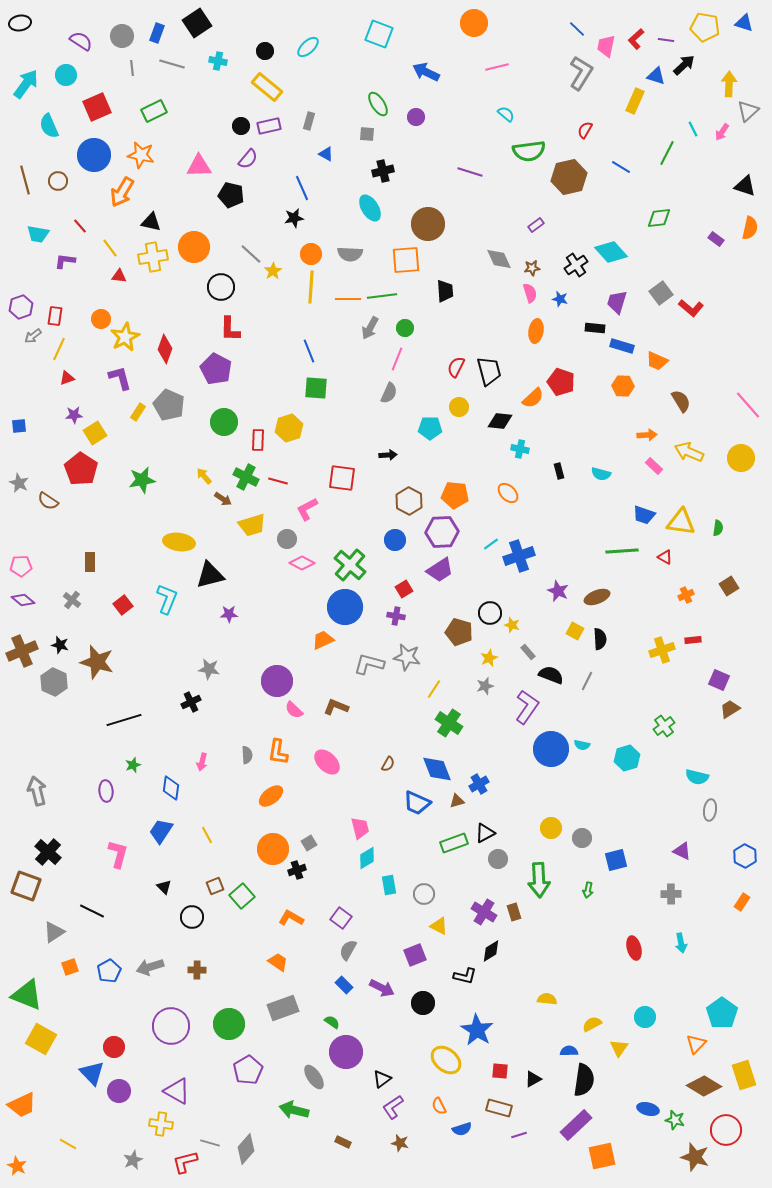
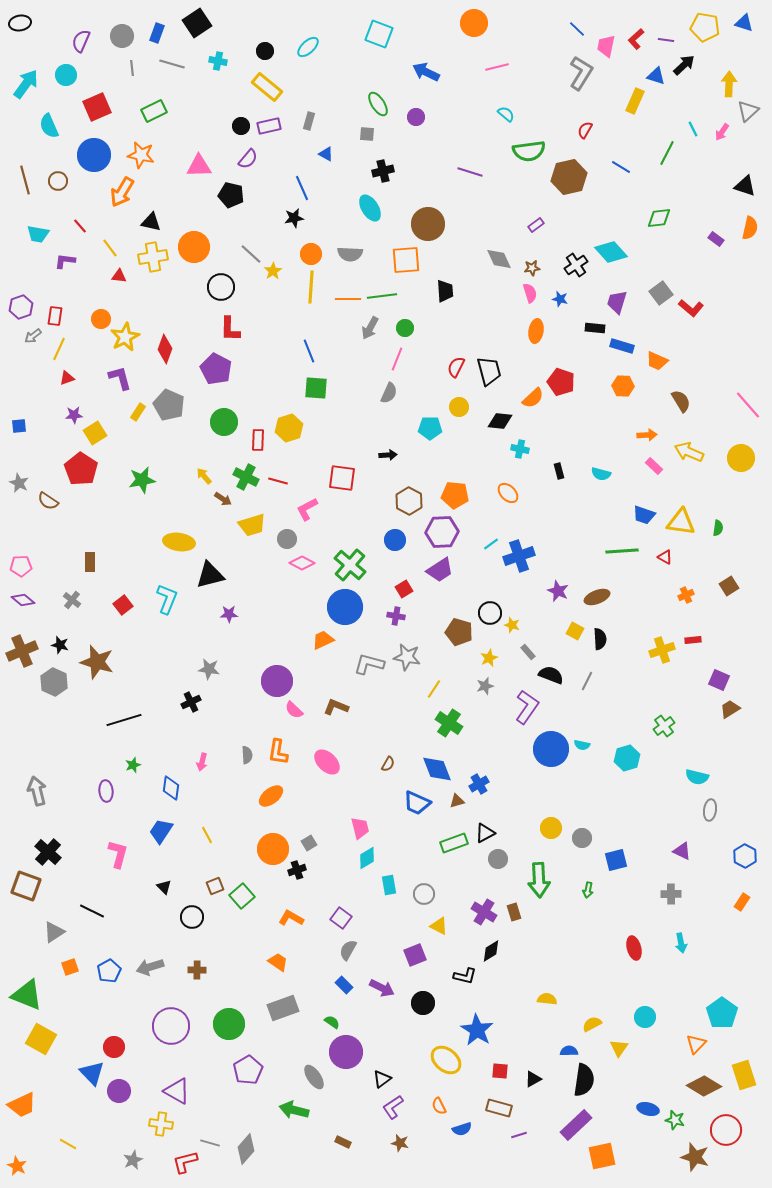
purple semicircle at (81, 41): rotated 100 degrees counterclockwise
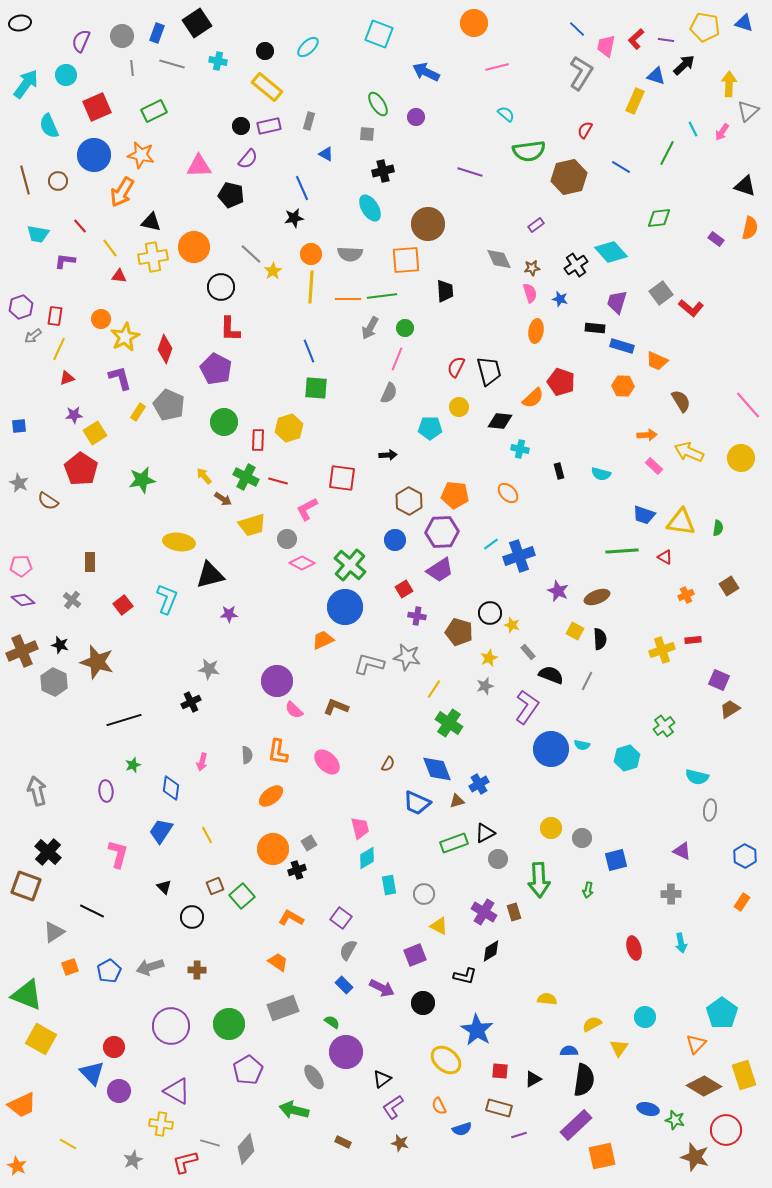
purple cross at (396, 616): moved 21 px right
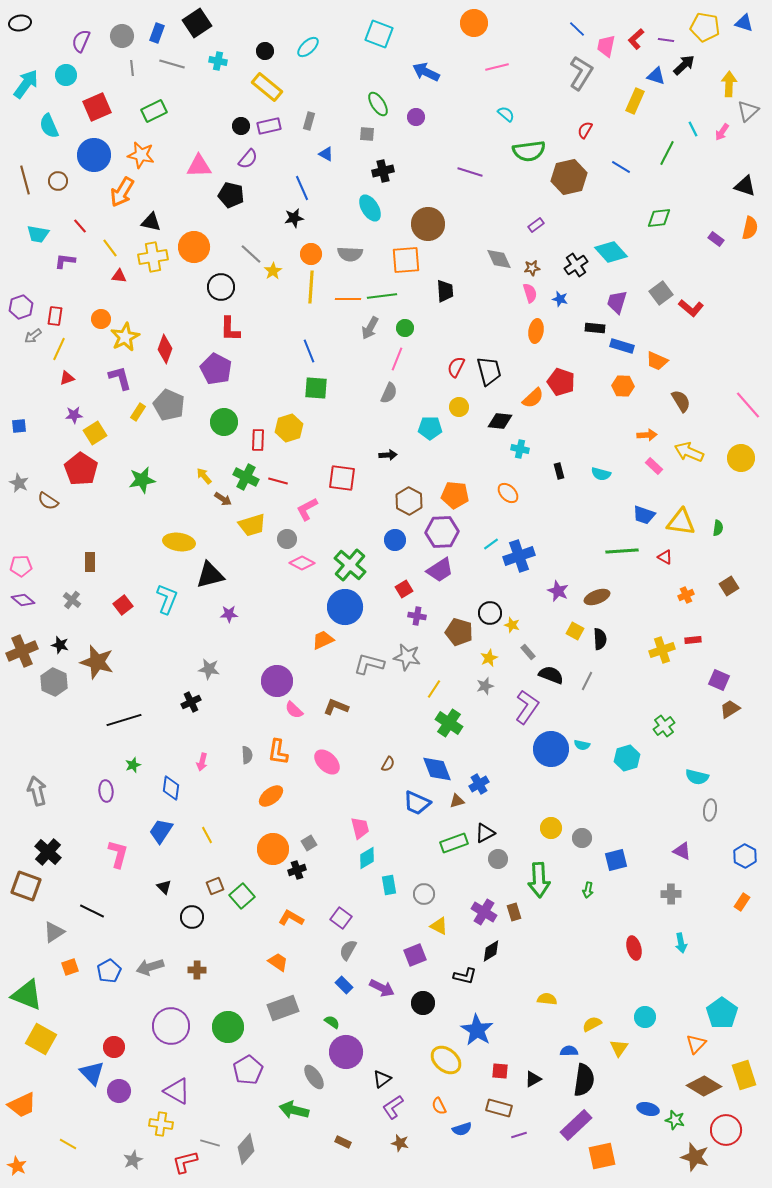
green circle at (229, 1024): moved 1 px left, 3 px down
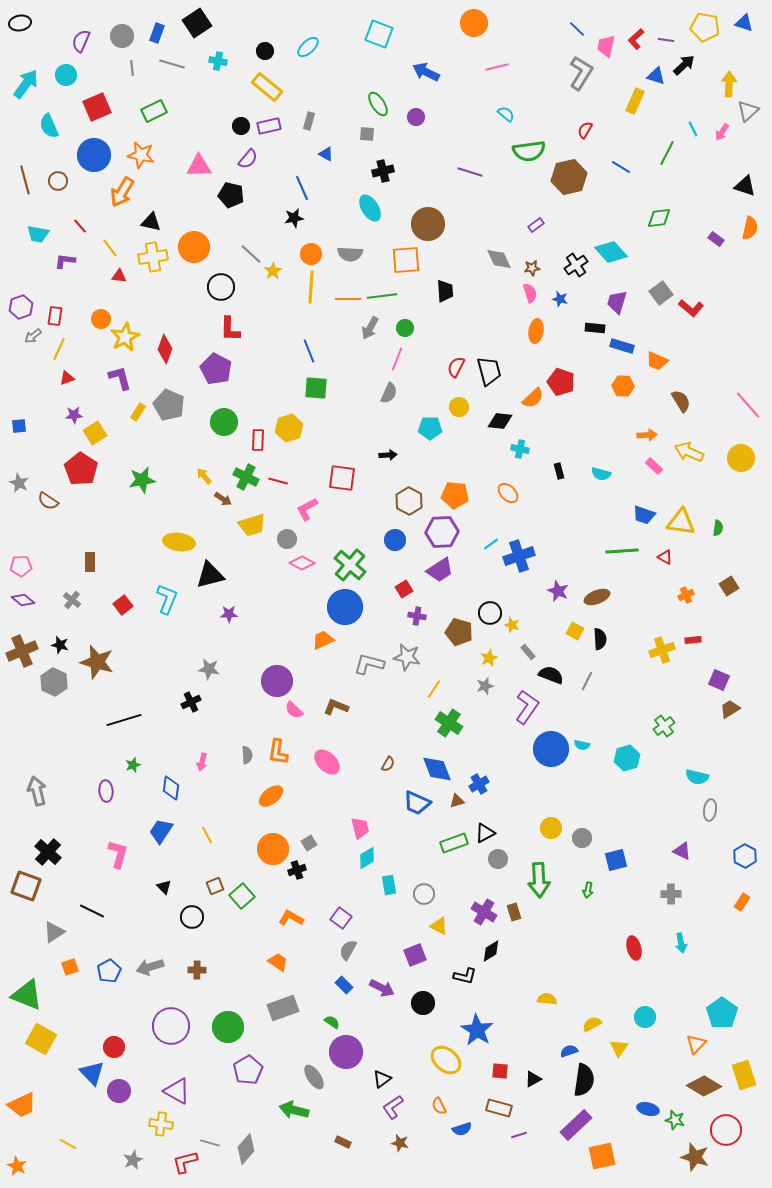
blue semicircle at (569, 1051): rotated 18 degrees counterclockwise
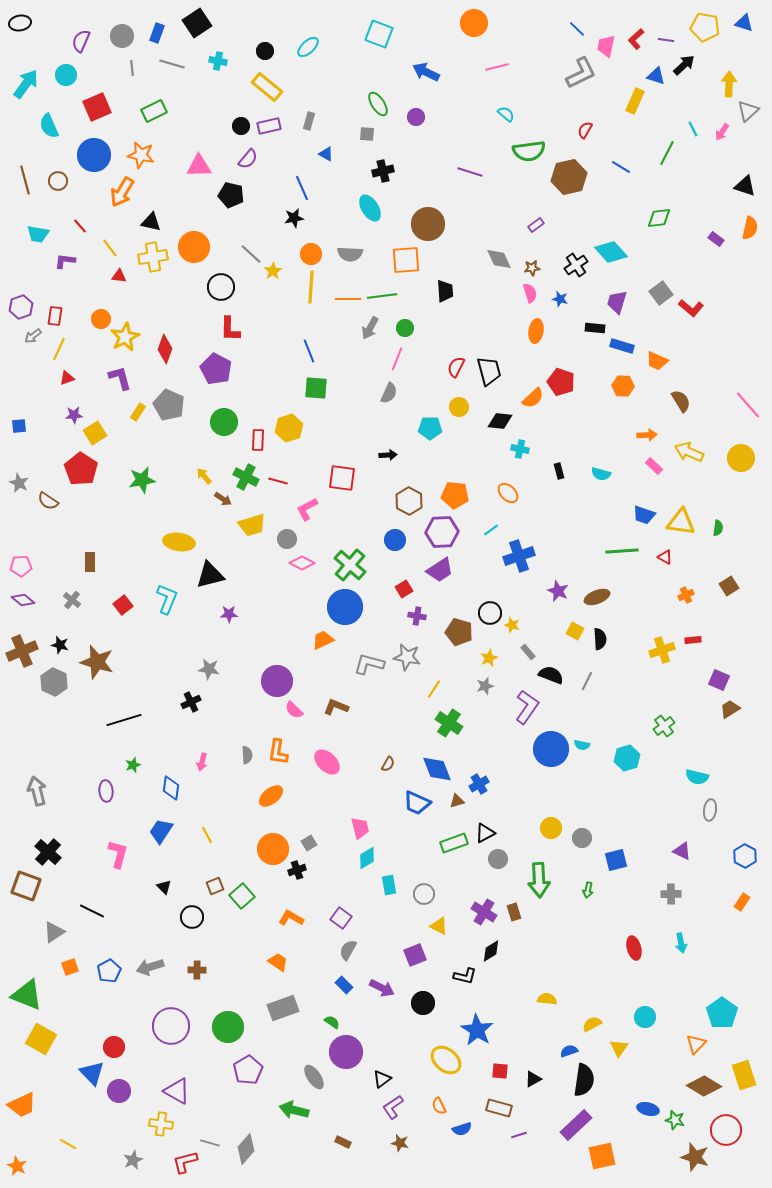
gray L-shape at (581, 73): rotated 32 degrees clockwise
cyan line at (491, 544): moved 14 px up
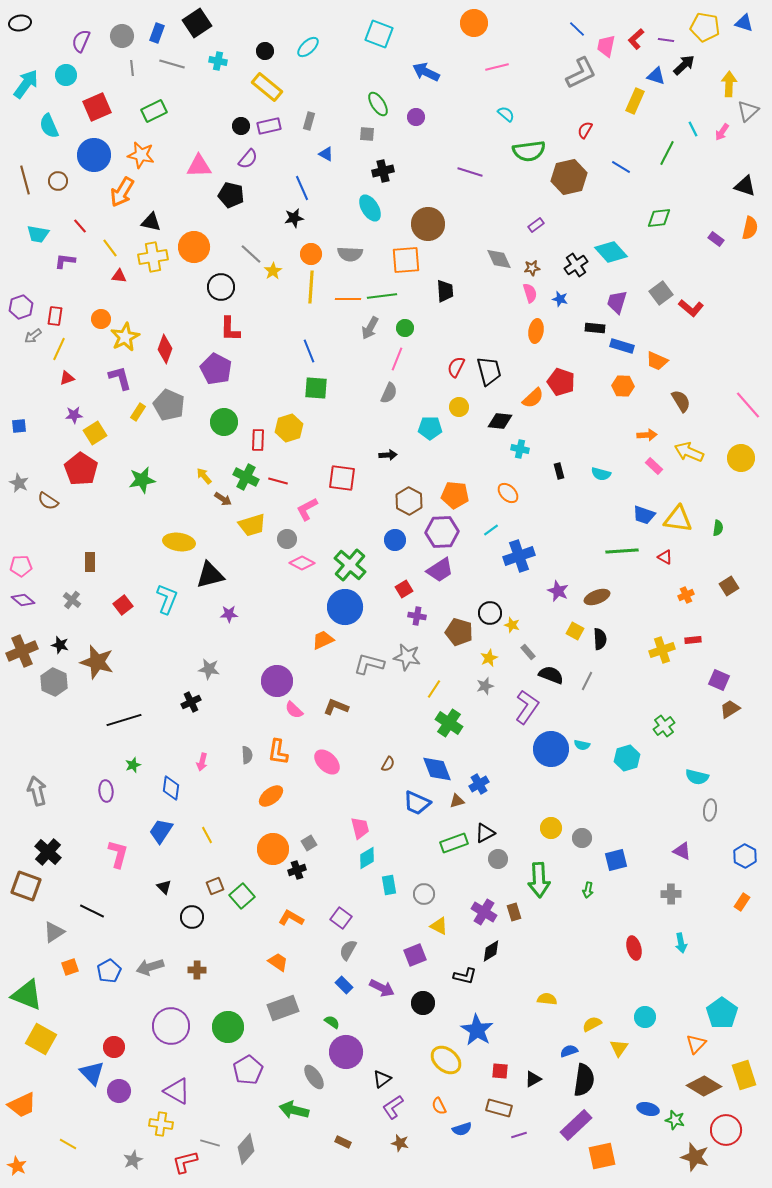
yellow triangle at (681, 522): moved 3 px left, 3 px up
